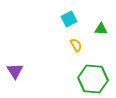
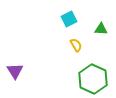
green hexagon: rotated 20 degrees clockwise
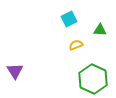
green triangle: moved 1 px left, 1 px down
yellow semicircle: rotated 80 degrees counterclockwise
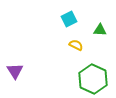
yellow semicircle: rotated 48 degrees clockwise
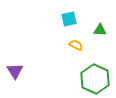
cyan square: rotated 14 degrees clockwise
green hexagon: moved 2 px right
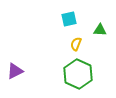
yellow semicircle: moved 1 px up; rotated 96 degrees counterclockwise
purple triangle: rotated 36 degrees clockwise
green hexagon: moved 17 px left, 5 px up
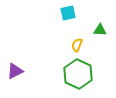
cyan square: moved 1 px left, 6 px up
yellow semicircle: moved 1 px right, 1 px down
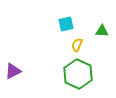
cyan square: moved 2 px left, 11 px down
green triangle: moved 2 px right, 1 px down
purple triangle: moved 2 px left
